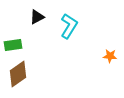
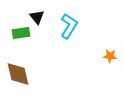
black triangle: rotated 42 degrees counterclockwise
green rectangle: moved 8 px right, 12 px up
brown diamond: rotated 68 degrees counterclockwise
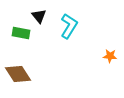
black triangle: moved 2 px right, 1 px up
green rectangle: rotated 18 degrees clockwise
brown diamond: rotated 20 degrees counterclockwise
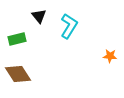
green rectangle: moved 4 px left, 6 px down; rotated 24 degrees counterclockwise
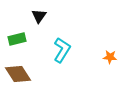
black triangle: rotated 14 degrees clockwise
cyan L-shape: moved 7 px left, 24 px down
orange star: moved 1 px down
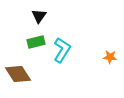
green rectangle: moved 19 px right, 3 px down
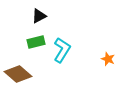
black triangle: rotated 28 degrees clockwise
orange star: moved 2 px left, 2 px down; rotated 16 degrees clockwise
brown diamond: rotated 16 degrees counterclockwise
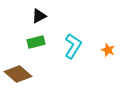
cyan L-shape: moved 11 px right, 4 px up
orange star: moved 9 px up
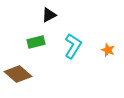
black triangle: moved 10 px right, 1 px up
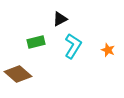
black triangle: moved 11 px right, 4 px down
